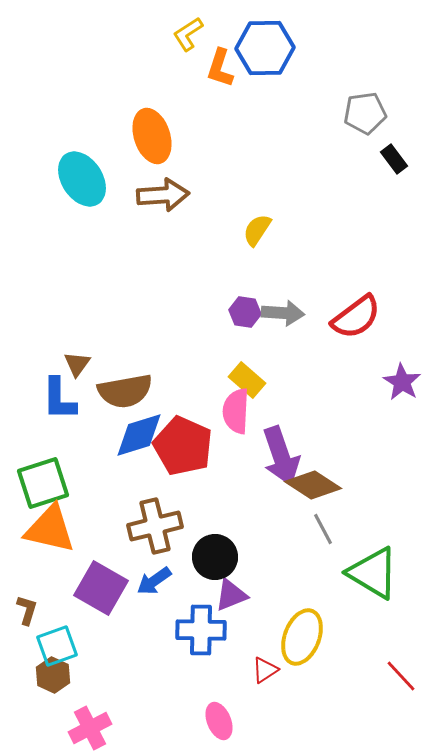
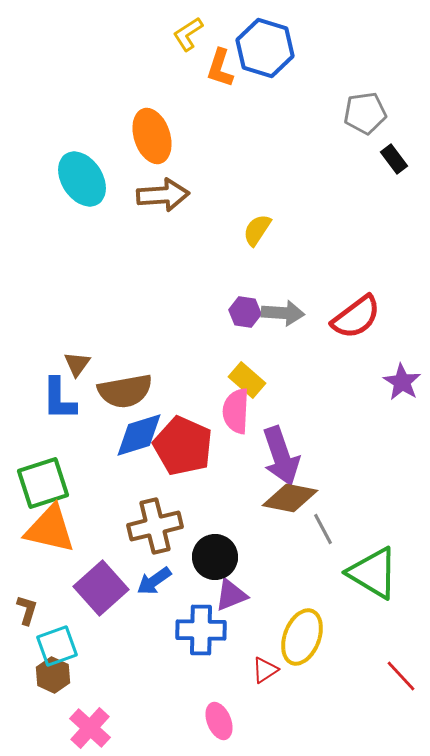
blue hexagon: rotated 18 degrees clockwise
brown diamond: moved 23 px left, 13 px down; rotated 22 degrees counterclockwise
purple square: rotated 18 degrees clockwise
pink cross: rotated 21 degrees counterclockwise
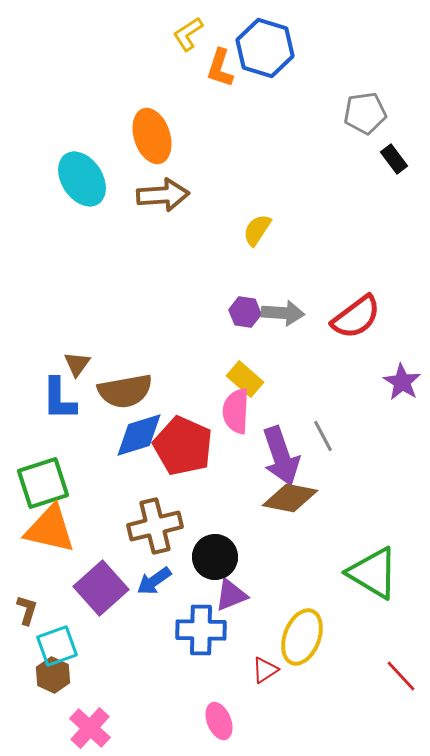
yellow rectangle: moved 2 px left, 1 px up
gray line: moved 93 px up
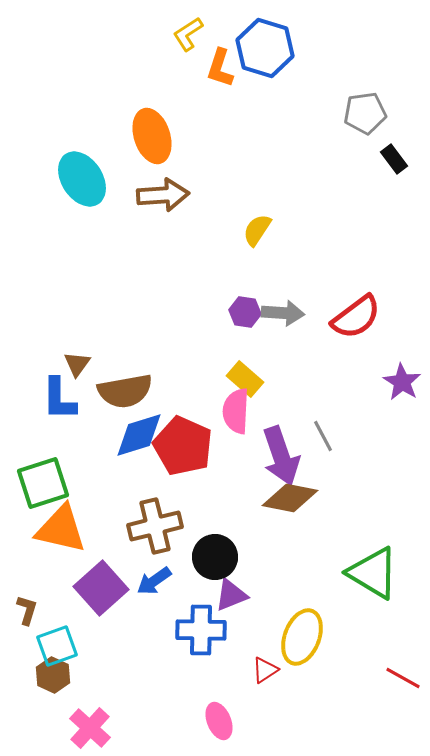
orange triangle: moved 11 px right
red line: moved 2 px right, 2 px down; rotated 18 degrees counterclockwise
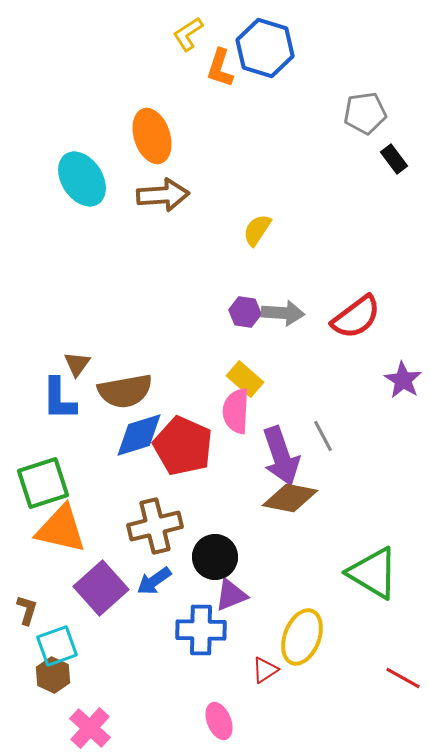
purple star: moved 1 px right, 2 px up
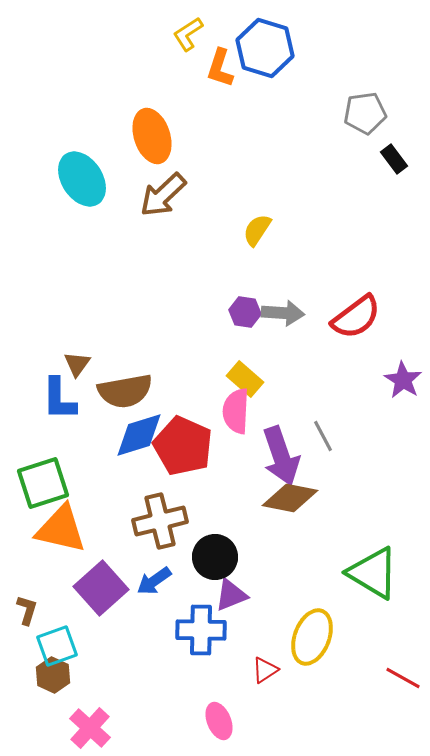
brown arrow: rotated 141 degrees clockwise
brown cross: moved 5 px right, 5 px up
yellow ellipse: moved 10 px right
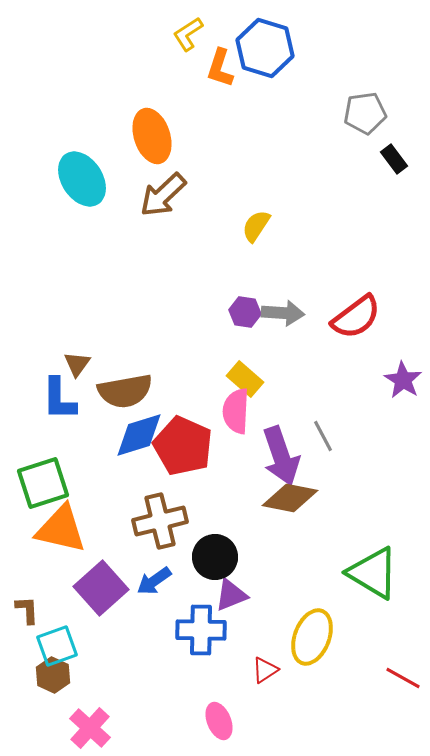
yellow semicircle: moved 1 px left, 4 px up
brown L-shape: rotated 20 degrees counterclockwise
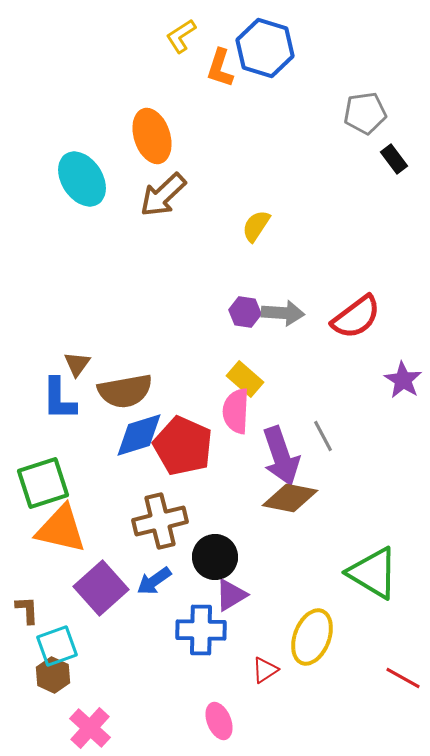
yellow L-shape: moved 7 px left, 2 px down
purple triangle: rotated 9 degrees counterclockwise
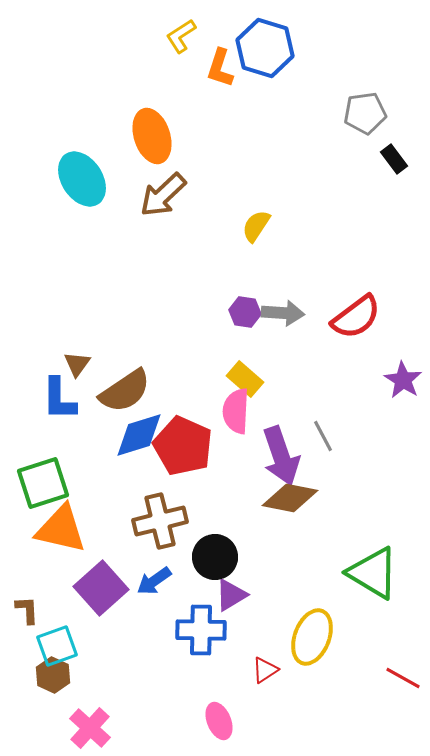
brown semicircle: rotated 24 degrees counterclockwise
